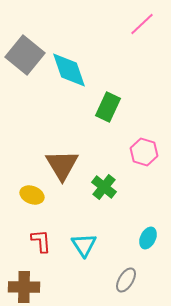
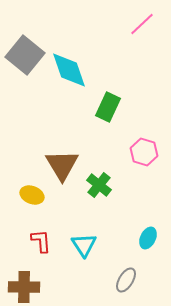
green cross: moved 5 px left, 2 px up
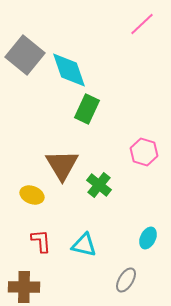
green rectangle: moved 21 px left, 2 px down
cyan triangle: rotated 44 degrees counterclockwise
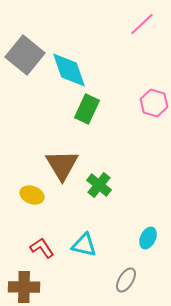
pink hexagon: moved 10 px right, 49 px up
red L-shape: moved 1 px right, 7 px down; rotated 30 degrees counterclockwise
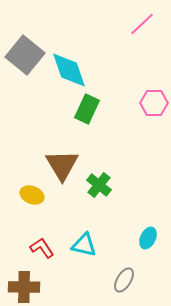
pink hexagon: rotated 16 degrees counterclockwise
gray ellipse: moved 2 px left
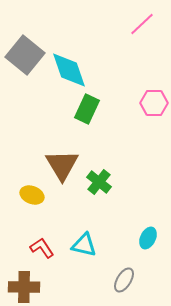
green cross: moved 3 px up
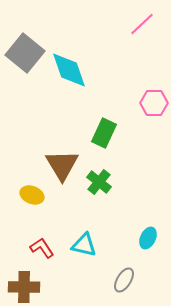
gray square: moved 2 px up
green rectangle: moved 17 px right, 24 px down
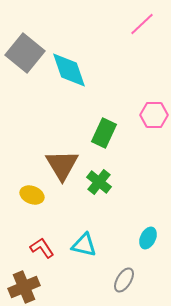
pink hexagon: moved 12 px down
brown cross: rotated 24 degrees counterclockwise
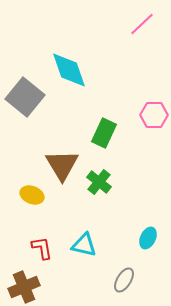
gray square: moved 44 px down
red L-shape: rotated 25 degrees clockwise
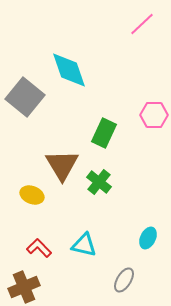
red L-shape: moved 3 px left; rotated 35 degrees counterclockwise
